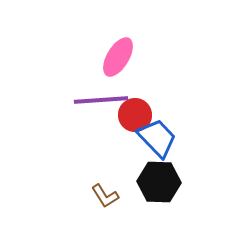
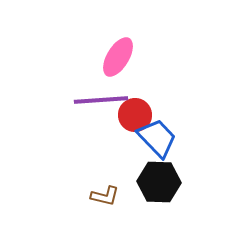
brown L-shape: rotated 44 degrees counterclockwise
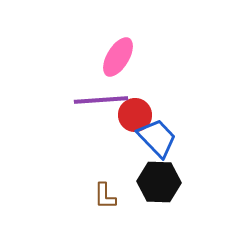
brown L-shape: rotated 76 degrees clockwise
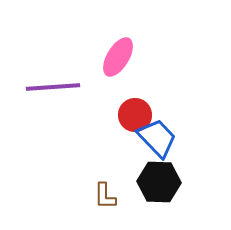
purple line: moved 48 px left, 13 px up
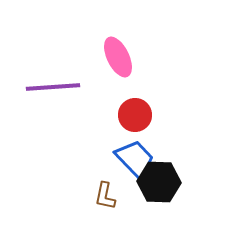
pink ellipse: rotated 57 degrees counterclockwise
blue trapezoid: moved 22 px left, 21 px down
brown L-shape: rotated 12 degrees clockwise
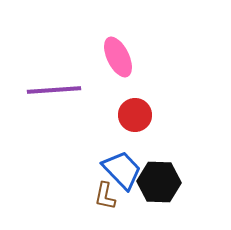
purple line: moved 1 px right, 3 px down
blue trapezoid: moved 13 px left, 11 px down
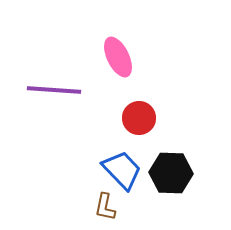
purple line: rotated 8 degrees clockwise
red circle: moved 4 px right, 3 px down
black hexagon: moved 12 px right, 9 px up
brown L-shape: moved 11 px down
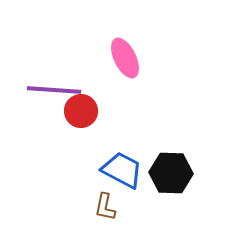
pink ellipse: moved 7 px right, 1 px down
red circle: moved 58 px left, 7 px up
blue trapezoid: rotated 18 degrees counterclockwise
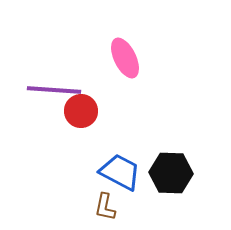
blue trapezoid: moved 2 px left, 2 px down
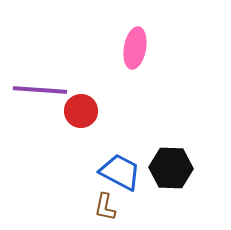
pink ellipse: moved 10 px right, 10 px up; rotated 36 degrees clockwise
purple line: moved 14 px left
black hexagon: moved 5 px up
